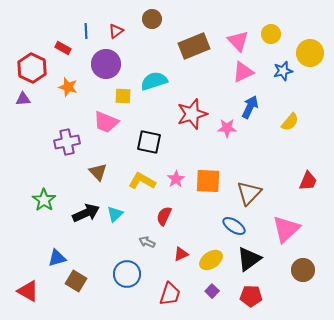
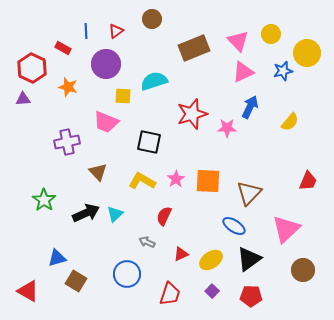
brown rectangle at (194, 46): moved 2 px down
yellow circle at (310, 53): moved 3 px left
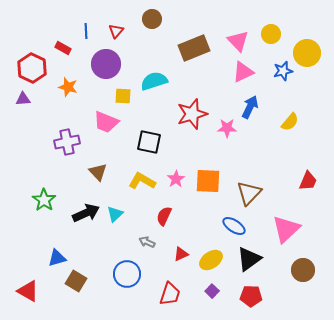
red triangle at (116, 31): rotated 14 degrees counterclockwise
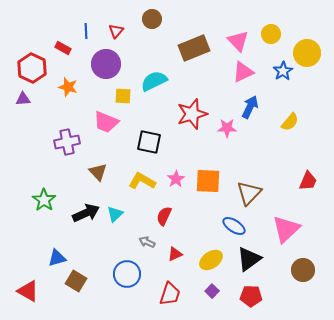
blue star at (283, 71): rotated 18 degrees counterclockwise
cyan semicircle at (154, 81): rotated 8 degrees counterclockwise
red triangle at (181, 254): moved 6 px left
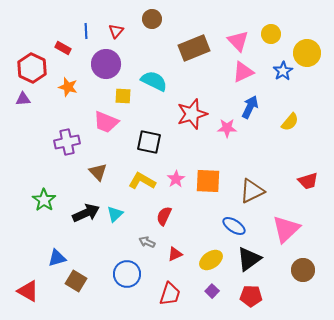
cyan semicircle at (154, 81): rotated 52 degrees clockwise
red trapezoid at (308, 181): rotated 50 degrees clockwise
brown triangle at (249, 193): moved 3 px right, 2 px up; rotated 20 degrees clockwise
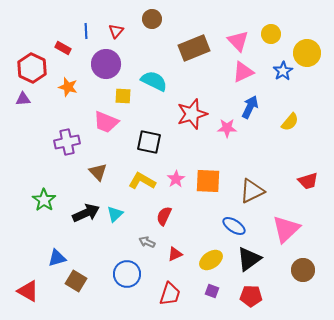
purple square at (212, 291): rotated 24 degrees counterclockwise
